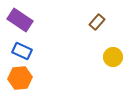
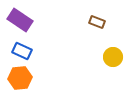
brown rectangle: rotated 70 degrees clockwise
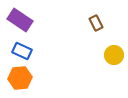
brown rectangle: moved 1 px left, 1 px down; rotated 42 degrees clockwise
yellow circle: moved 1 px right, 2 px up
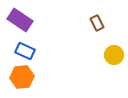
brown rectangle: moved 1 px right
blue rectangle: moved 3 px right
orange hexagon: moved 2 px right, 1 px up
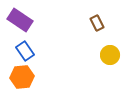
blue rectangle: rotated 30 degrees clockwise
yellow circle: moved 4 px left
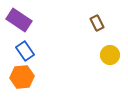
purple rectangle: moved 1 px left
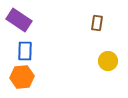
brown rectangle: rotated 35 degrees clockwise
blue rectangle: rotated 36 degrees clockwise
yellow circle: moved 2 px left, 6 px down
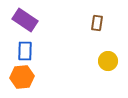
purple rectangle: moved 6 px right
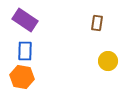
orange hexagon: rotated 15 degrees clockwise
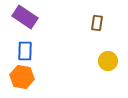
purple rectangle: moved 3 px up
